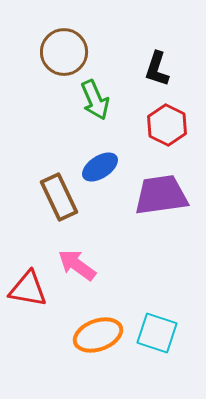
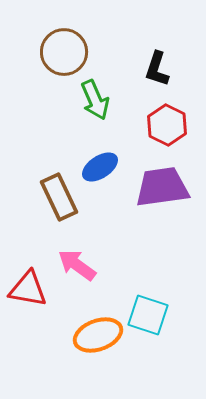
purple trapezoid: moved 1 px right, 8 px up
cyan square: moved 9 px left, 18 px up
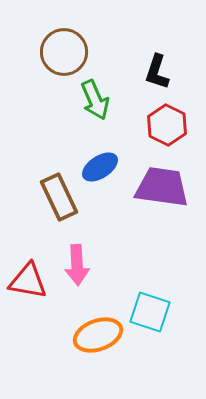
black L-shape: moved 3 px down
purple trapezoid: rotated 16 degrees clockwise
pink arrow: rotated 129 degrees counterclockwise
red triangle: moved 8 px up
cyan square: moved 2 px right, 3 px up
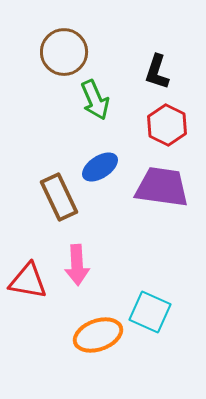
cyan square: rotated 6 degrees clockwise
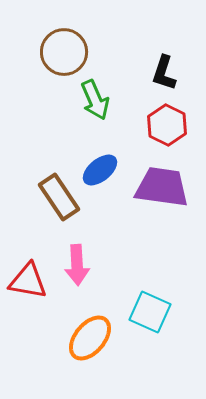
black L-shape: moved 7 px right, 1 px down
blue ellipse: moved 3 px down; rotated 6 degrees counterclockwise
brown rectangle: rotated 9 degrees counterclockwise
orange ellipse: moved 8 px left, 3 px down; rotated 30 degrees counterclockwise
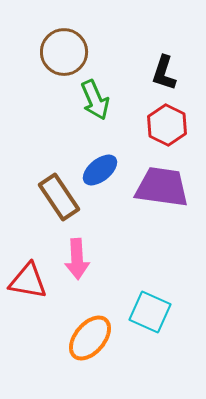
pink arrow: moved 6 px up
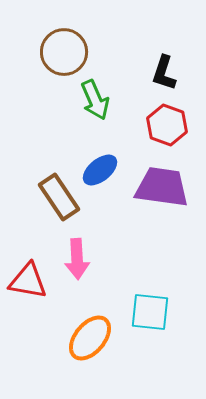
red hexagon: rotated 6 degrees counterclockwise
cyan square: rotated 18 degrees counterclockwise
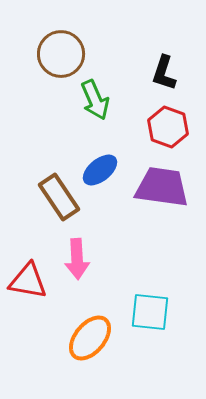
brown circle: moved 3 px left, 2 px down
red hexagon: moved 1 px right, 2 px down
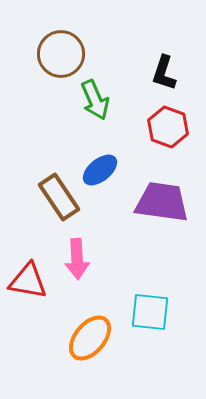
purple trapezoid: moved 15 px down
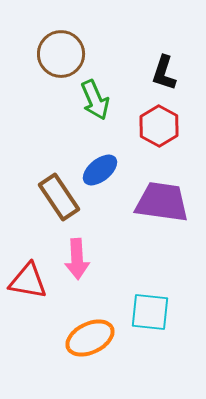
red hexagon: moved 9 px left, 1 px up; rotated 9 degrees clockwise
orange ellipse: rotated 24 degrees clockwise
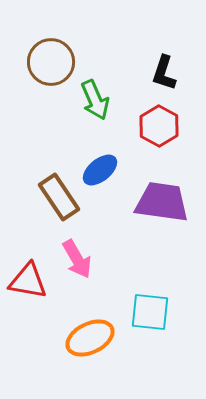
brown circle: moved 10 px left, 8 px down
pink arrow: rotated 27 degrees counterclockwise
